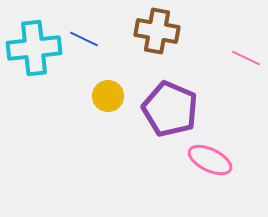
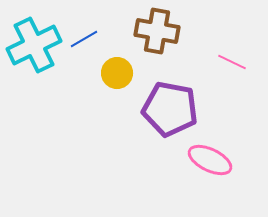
blue line: rotated 56 degrees counterclockwise
cyan cross: moved 3 px up; rotated 20 degrees counterclockwise
pink line: moved 14 px left, 4 px down
yellow circle: moved 9 px right, 23 px up
purple pentagon: rotated 12 degrees counterclockwise
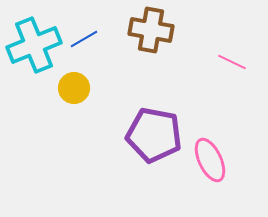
brown cross: moved 6 px left, 1 px up
cyan cross: rotated 4 degrees clockwise
yellow circle: moved 43 px left, 15 px down
purple pentagon: moved 16 px left, 26 px down
pink ellipse: rotated 39 degrees clockwise
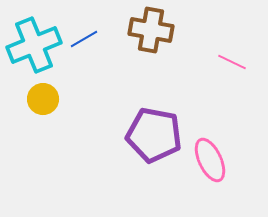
yellow circle: moved 31 px left, 11 px down
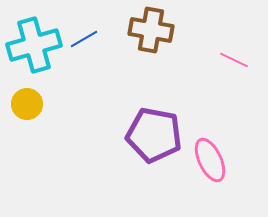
cyan cross: rotated 6 degrees clockwise
pink line: moved 2 px right, 2 px up
yellow circle: moved 16 px left, 5 px down
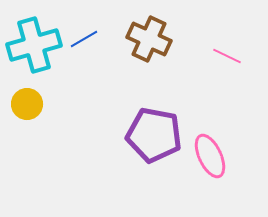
brown cross: moved 2 px left, 9 px down; rotated 15 degrees clockwise
pink line: moved 7 px left, 4 px up
pink ellipse: moved 4 px up
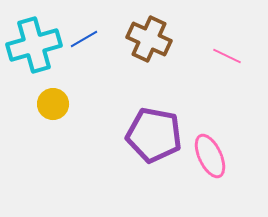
yellow circle: moved 26 px right
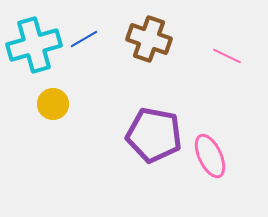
brown cross: rotated 6 degrees counterclockwise
